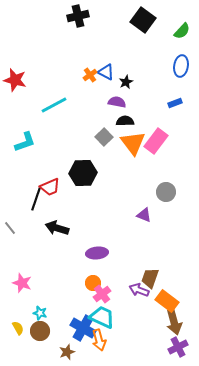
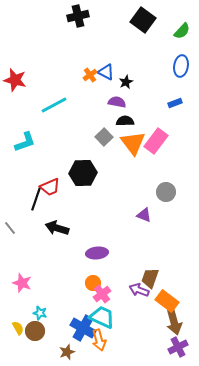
brown circle: moved 5 px left
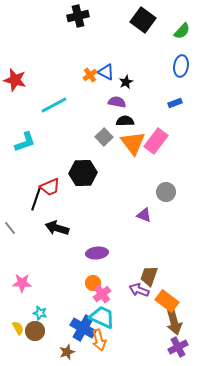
brown trapezoid: moved 1 px left, 2 px up
pink star: rotated 18 degrees counterclockwise
